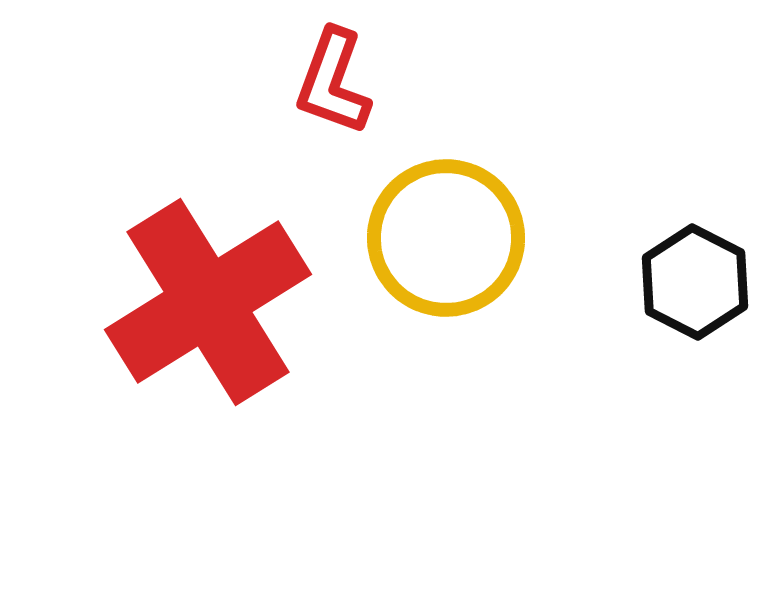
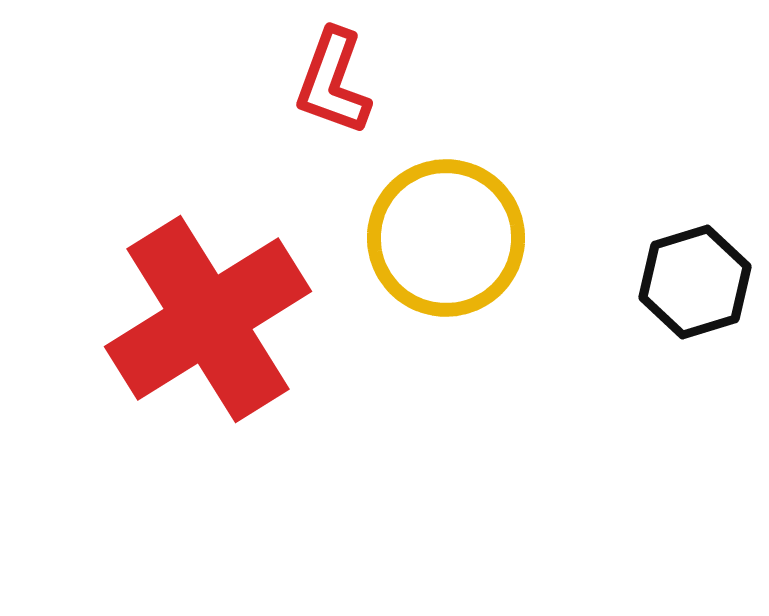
black hexagon: rotated 16 degrees clockwise
red cross: moved 17 px down
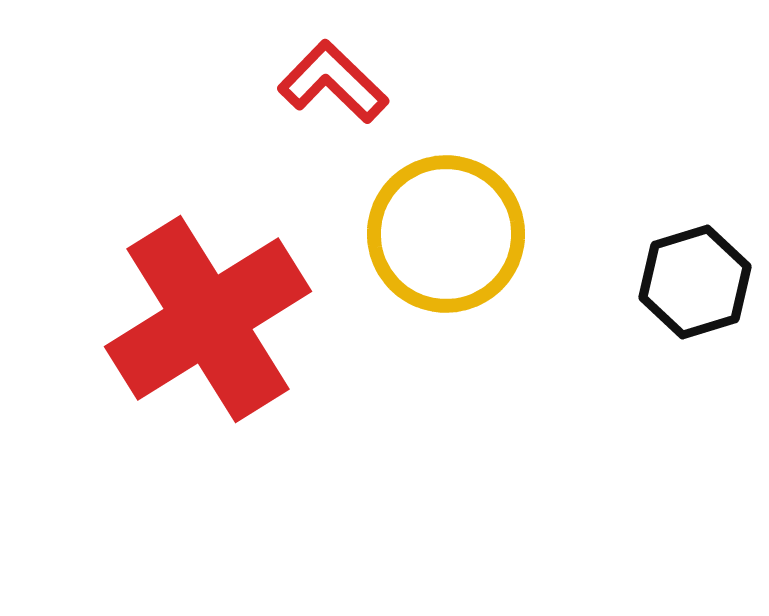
red L-shape: rotated 114 degrees clockwise
yellow circle: moved 4 px up
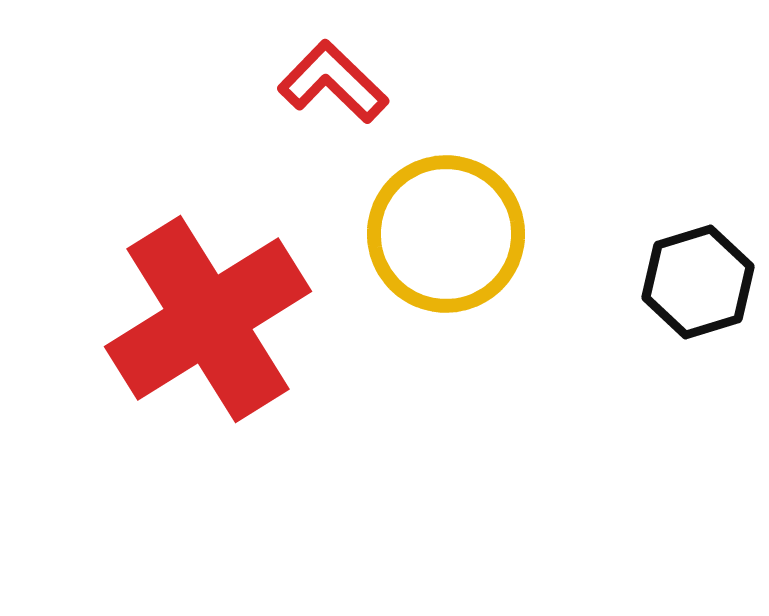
black hexagon: moved 3 px right
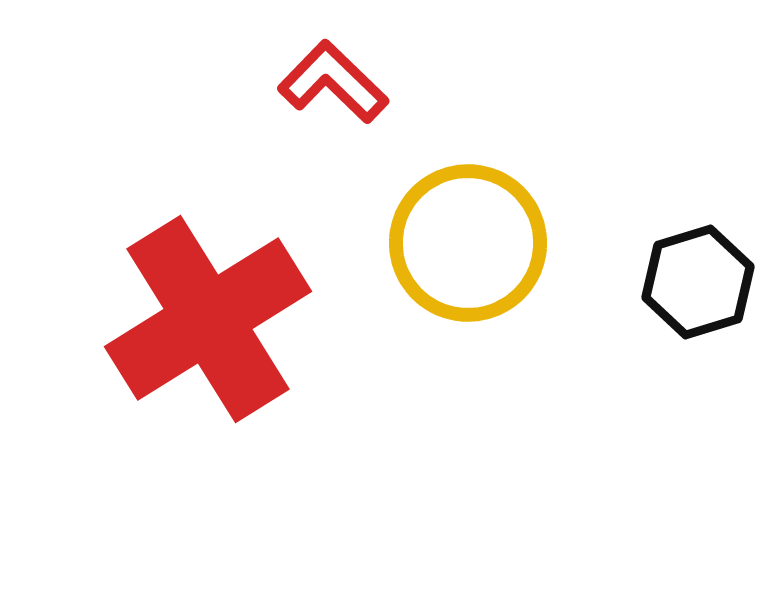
yellow circle: moved 22 px right, 9 px down
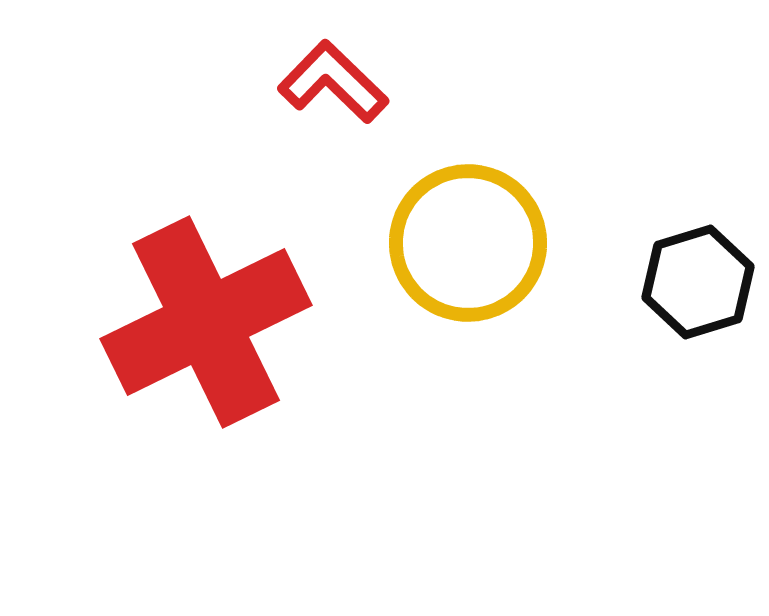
red cross: moved 2 px left, 3 px down; rotated 6 degrees clockwise
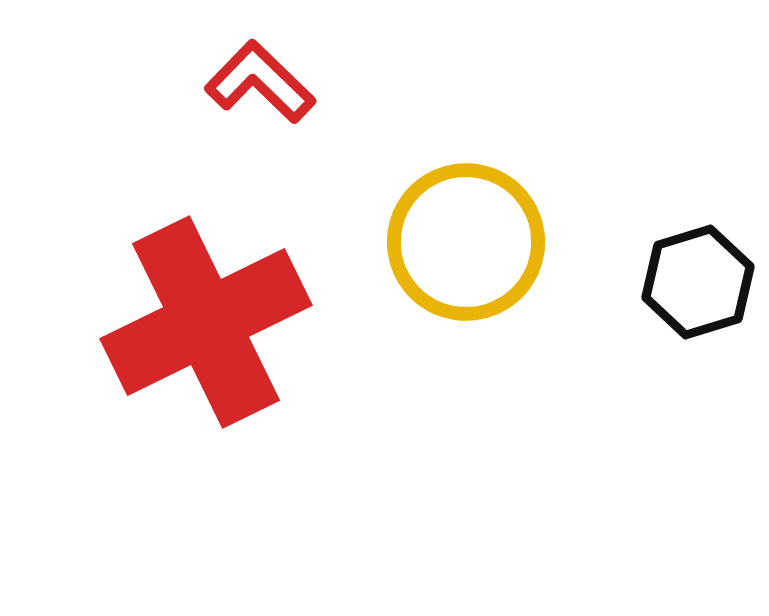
red L-shape: moved 73 px left
yellow circle: moved 2 px left, 1 px up
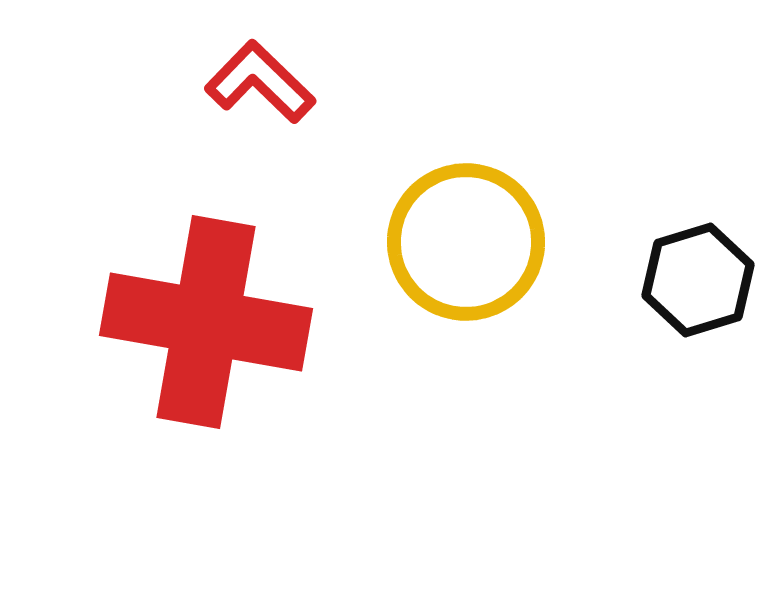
black hexagon: moved 2 px up
red cross: rotated 36 degrees clockwise
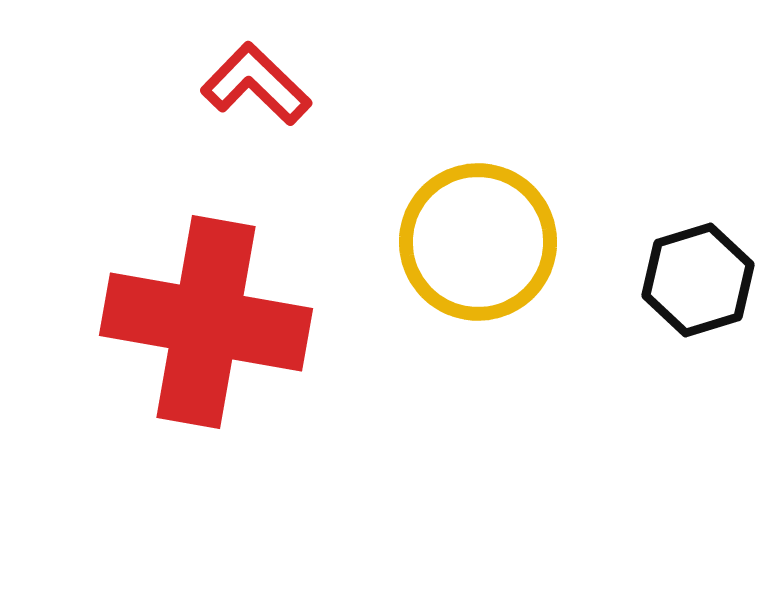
red L-shape: moved 4 px left, 2 px down
yellow circle: moved 12 px right
